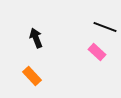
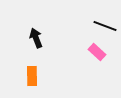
black line: moved 1 px up
orange rectangle: rotated 42 degrees clockwise
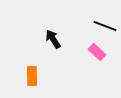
black arrow: moved 17 px right, 1 px down; rotated 12 degrees counterclockwise
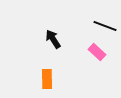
orange rectangle: moved 15 px right, 3 px down
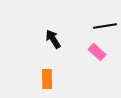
black line: rotated 30 degrees counterclockwise
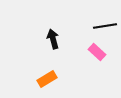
black arrow: rotated 18 degrees clockwise
orange rectangle: rotated 60 degrees clockwise
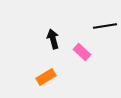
pink rectangle: moved 15 px left
orange rectangle: moved 1 px left, 2 px up
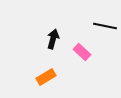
black line: rotated 20 degrees clockwise
black arrow: rotated 30 degrees clockwise
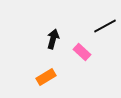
black line: rotated 40 degrees counterclockwise
